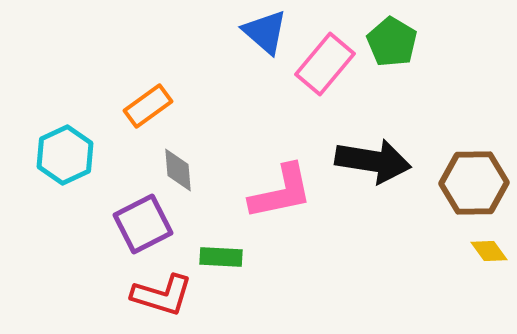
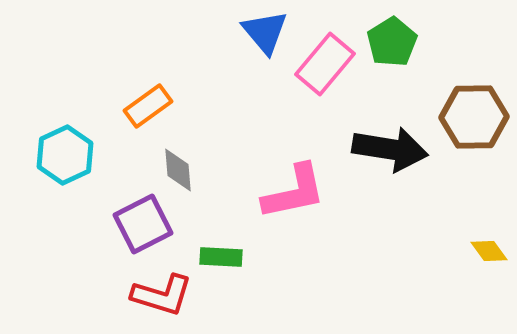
blue triangle: rotated 9 degrees clockwise
green pentagon: rotated 9 degrees clockwise
black arrow: moved 17 px right, 12 px up
brown hexagon: moved 66 px up
pink L-shape: moved 13 px right
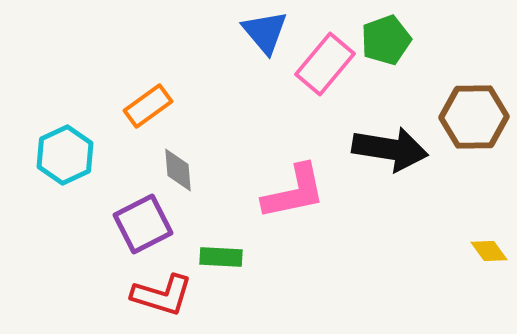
green pentagon: moved 6 px left, 2 px up; rotated 12 degrees clockwise
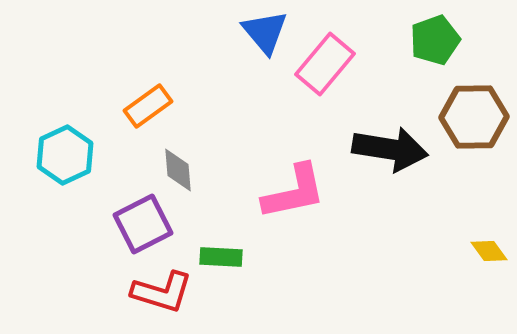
green pentagon: moved 49 px right
red L-shape: moved 3 px up
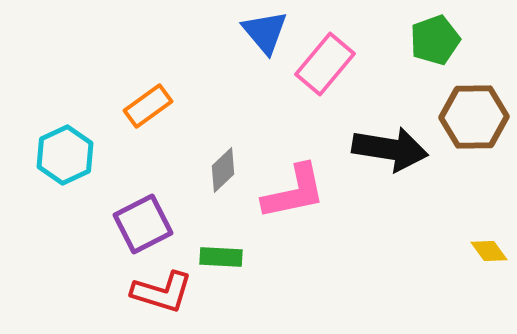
gray diamond: moved 45 px right; rotated 51 degrees clockwise
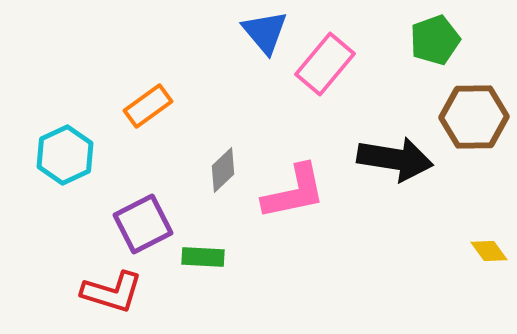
black arrow: moved 5 px right, 10 px down
green rectangle: moved 18 px left
red L-shape: moved 50 px left
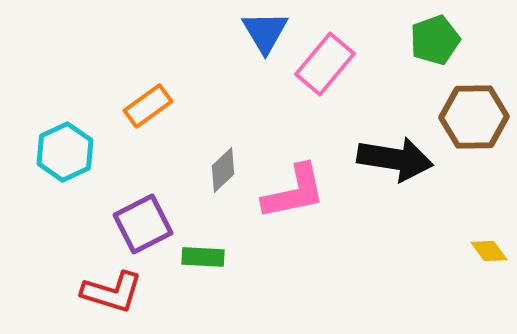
blue triangle: rotated 9 degrees clockwise
cyan hexagon: moved 3 px up
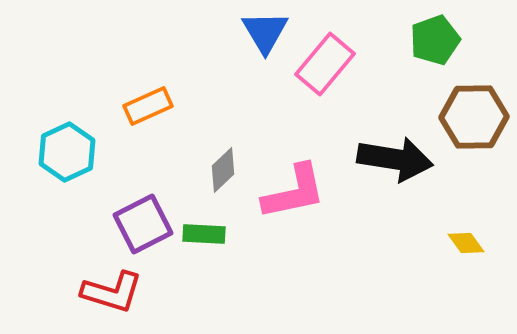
orange rectangle: rotated 12 degrees clockwise
cyan hexagon: moved 2 px right
yellow diamond: moved 23 px left, 8 px up
green rectangle: moved 1 px right, 23 px up
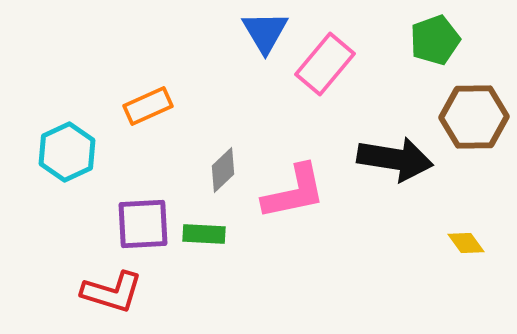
purple square: rotated 24 degrees clockwise
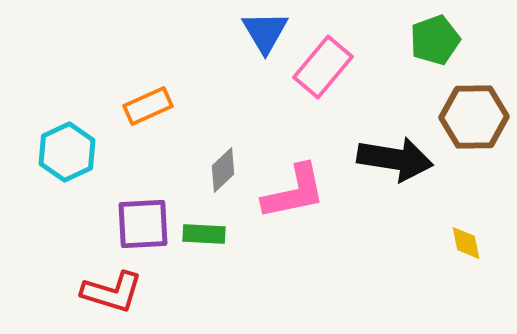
pink rectangle: moved 2 px left, 3 px down
yellow diamond: rotated 24 degrees clockwise
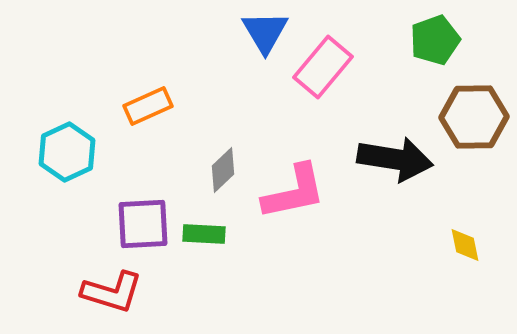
yellow diamond: moved 1 px left, 2 px down
